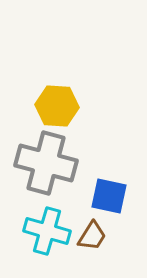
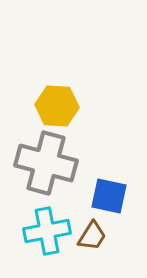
cyan cross: rotated 27 degrees counterclockwise
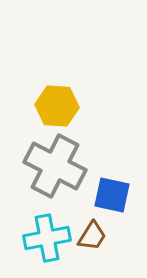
gray cross: moved 9 px right, 3 px down; rotated 12 degrees clockwise
blue square: moved 3 px right, 1 px up
cyan cross: moved 7 px down
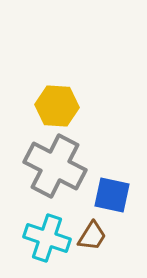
cyan cross: rotated 30 degrees clockwise
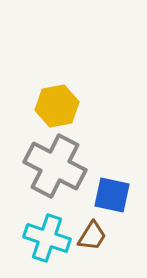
yellow hexagon: rotated 15 degrees counterclockwise
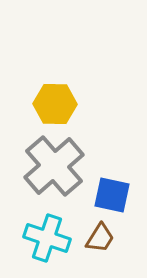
yellow hexagon: moved 2 px left, 2 px up; rotated 12 degrees clockwise
gray cross: moved 1 px left; rotated 22 degrees clockwise
brown trapezoid: moved 8 px right, 2 px down
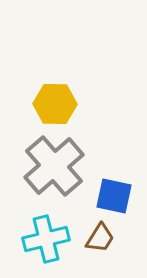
blue square: moved 2 px right, 1 px down
cyan cross: moved 1 px left, 1 px down; rotated 33 degrees counterclockwise
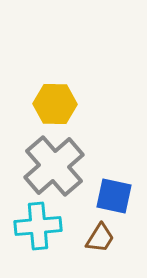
cyan cross: moved 8 px left, 13 px up; rotated 9 degrees clockwise
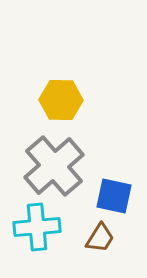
yellow hexagon: moved 6 px right, 4 px up
cyan cross: moved 1 px left, 1 px down
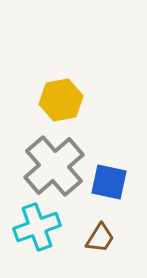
yellow hexagon: rotated 12 degrees counterclockwise
blue square: moved 5 px left, 14 px up
cyan cross: rotated 15 degrees counterclockwise
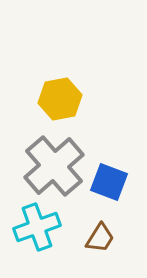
yellow hexagon: moved 1 px left, 1 px up
blue square: rotated 9 degrees clockwise
